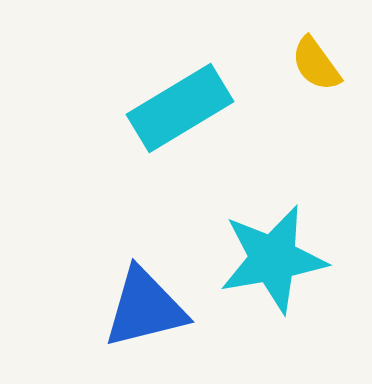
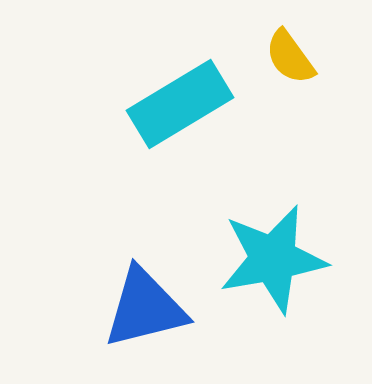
yellow semicircle: moved 26 px left, 7 px up
cyan rectangle: moved 4 px up
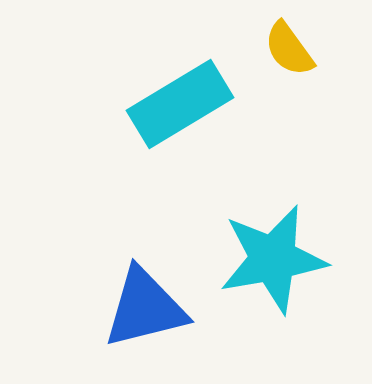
yellow semicircle: moved 1 px left, 8 px up
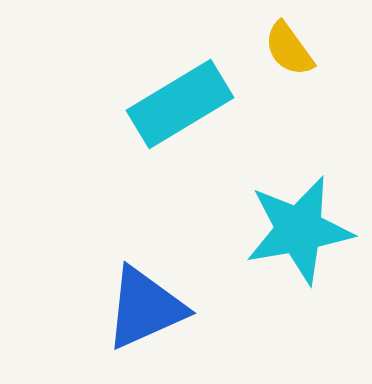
cyan star: moved 26 px right, 29 px up
blue triangle: rotated 10 degrees counterclockwise
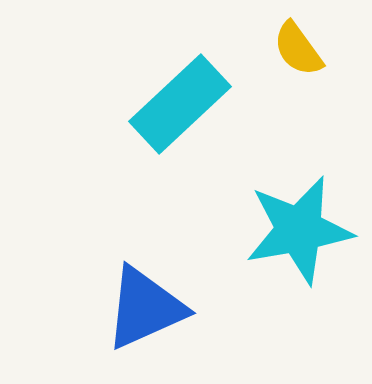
yellow semicircle: moved 9 px right
cyan rectangle: rotated 12 degrees counterclockwise
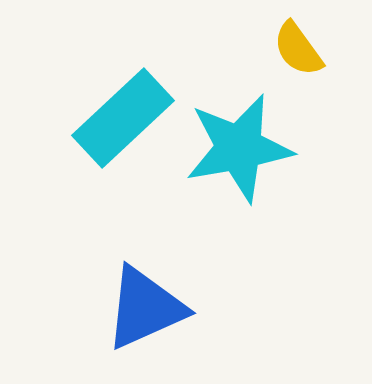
cyan rectangle: moved 57 px left, 14 px down
cyan star: moved 60 px left, 82 px up
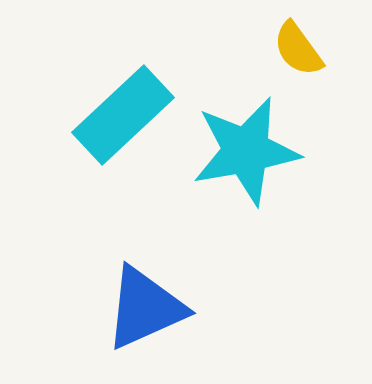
cyan rectangle: moved 3 px up
cyan star: moved 7 px right, 3 px down
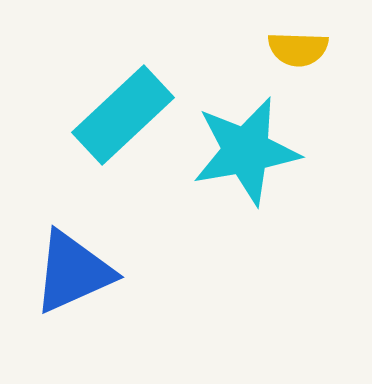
yellow semicircle: rotated 52 degrees counterclockwise
blue triangle: moved 72 px left, 36 px up
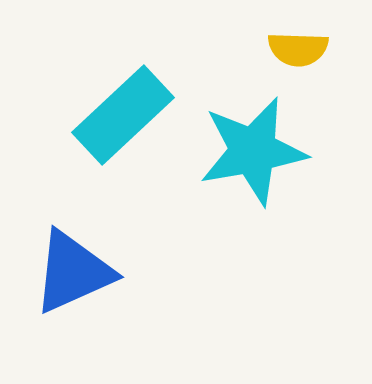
cyan star: moved 7 px right
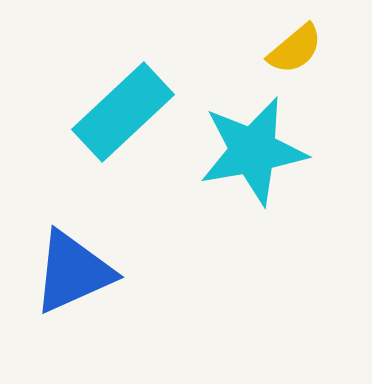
yellow semicircle: moved 3 px left; rotated 42 degrees counterclockwise
cyan rectangle: moved 3 px up
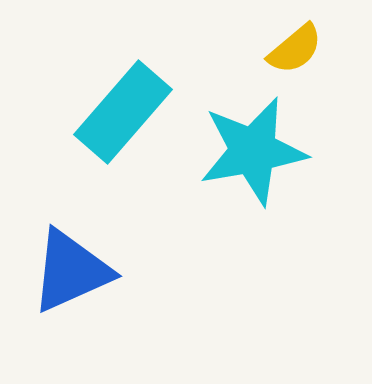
cyan rectangle: rotated 6 degrees counterclockwise
blue triangle: moved 2 px left, 1 px up
